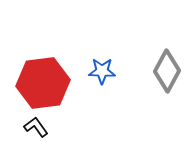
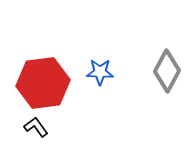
blue star: moved 2 px left, 1 px down
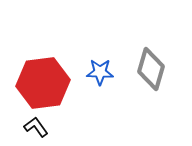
gray diamond: moved 16 px left, 2 px up; rotated 12 degrees counterclockwise
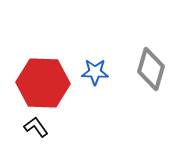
blue star: moved 5 px left
red hexagon: rotated 9 degrees clockwise
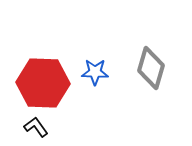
gray diamond: moved 1 px up
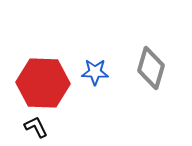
black L-shape: rotated 10 degrees clockwise
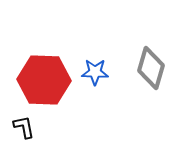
red hexagon: moved 1 px right, 3 px up
black L-shape: moved 12 px left; rotated 15 degrees clockwise
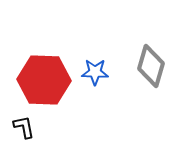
gray diamond: moved 2 px up
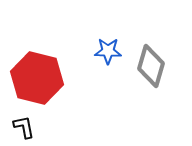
blue star: moved 13 px right, 21 px up
red hexagon: moved 7 px left, 2 px up; rotated 12 degrees clockwise
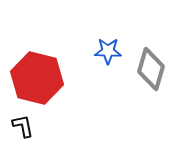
gray diamond: moved 3 px down
black L-shape: moved 1 px left, 1 px up
